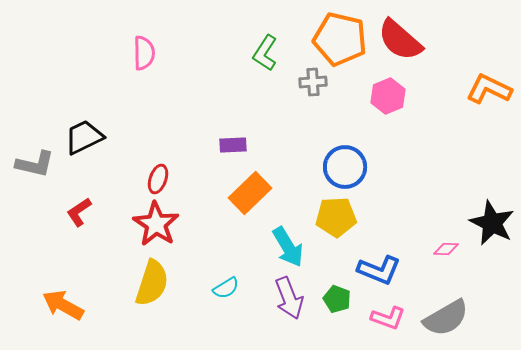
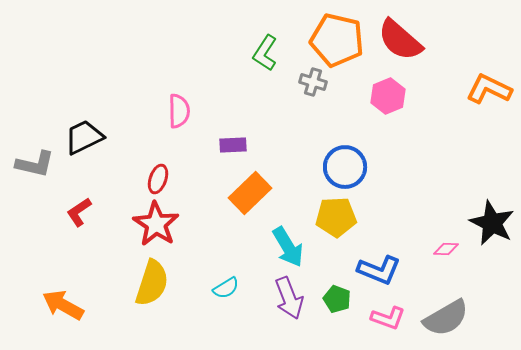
orange pentagon: moved 3 px left, 1 px down
pink semicircle: moved 35 px right, 58 px down
gray cross: rotated 20 degrees clockwise
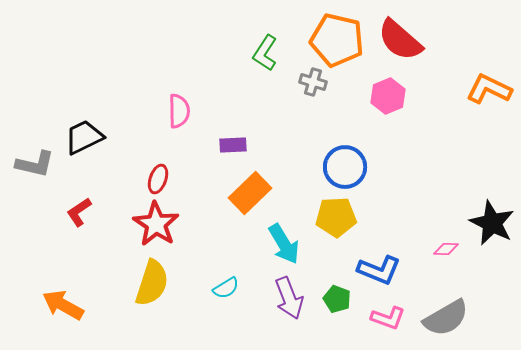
cyan arrow: moved 4 px left, 3 px up
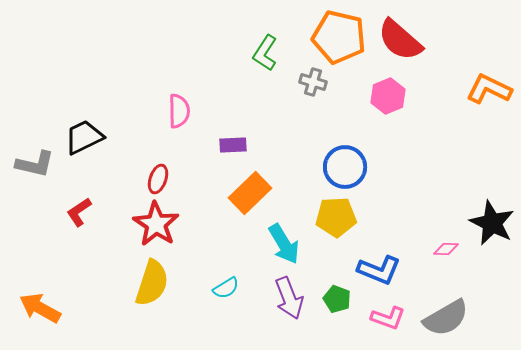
orange pentagon: moved 2 px right, 3 px up
orange arrow: moved 23 px left, 3 px down
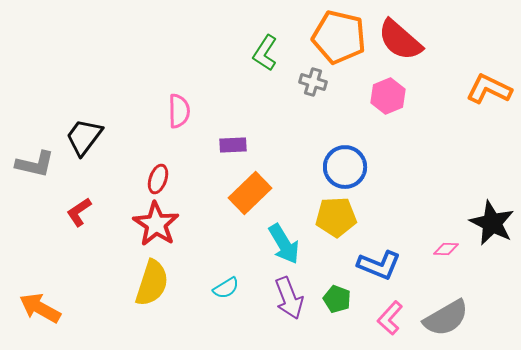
black trapezoid: rotated 27 degrees counterclockwise
blue L-shape: moved 5 px up
pink L-shape: moved 2 px right; rotated 112 degrees clockwise
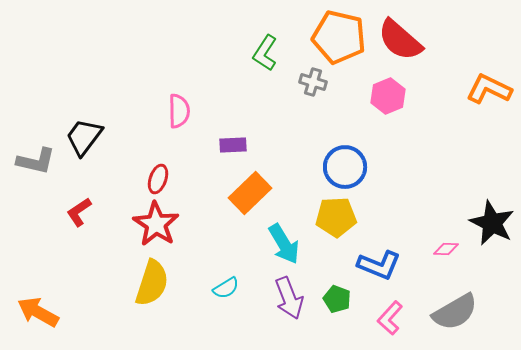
gray L-shape: moved 1 px right, 3 px up
orange arrow: moved 2 px left, 4 px down
gray semicircle: moved 9 px right, 6 px up
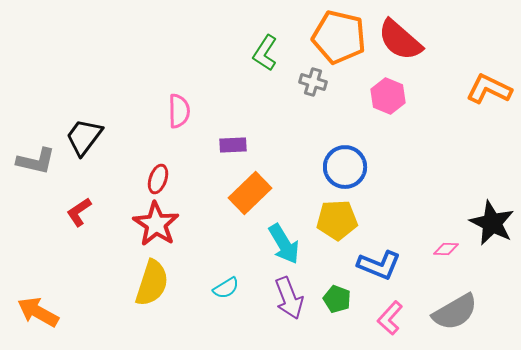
pink hexagon: rotated 16 degrees counterclockwise
yellow pentagon: moved 1 px right, 3 px down
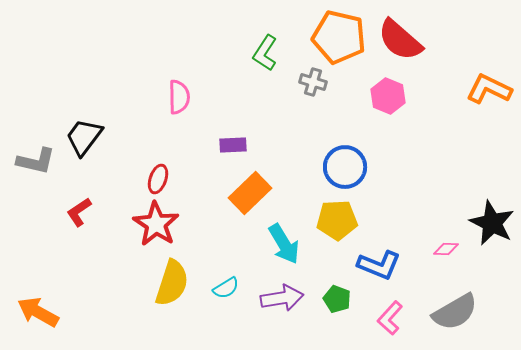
pink semicircle: moved 14 px up
yellow semicircle: moved 20 px right
purple arrow: moved 7 px left; rotated 78 degrees counterclockwise
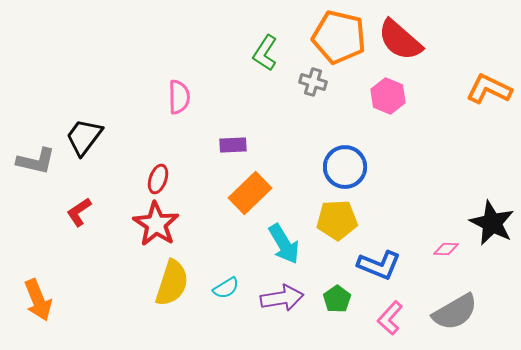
green pentagon: rotated 16 degrees clockwise
orange arrow: moved 12 px up; rotated 141 degrees counterclockwise
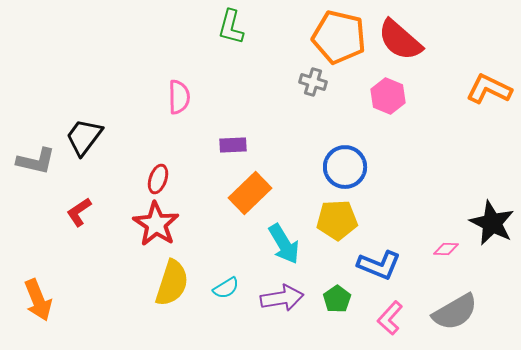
green L-shape: moved 34 px left, 26 px up; rotated 18 degrees counterclockwise
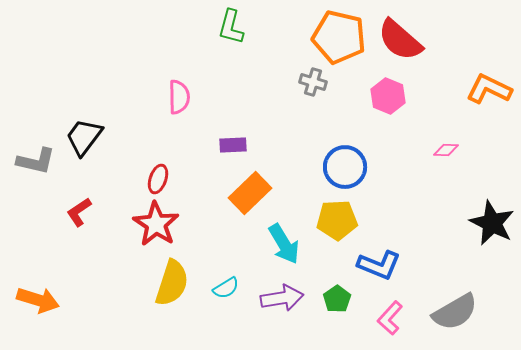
pink diamond: moved 99 px up
orange arrow: rotated 51 degrees counterclockwise
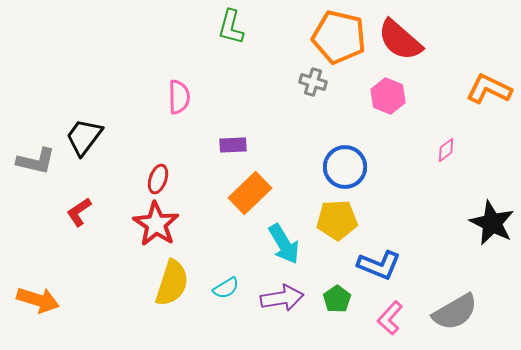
pink diamond: rotated 40 degrees counterclockwise
